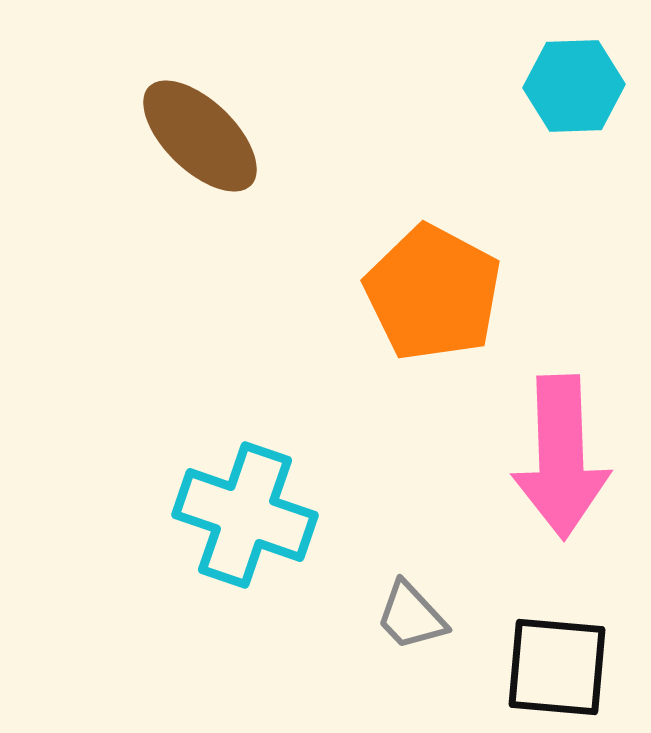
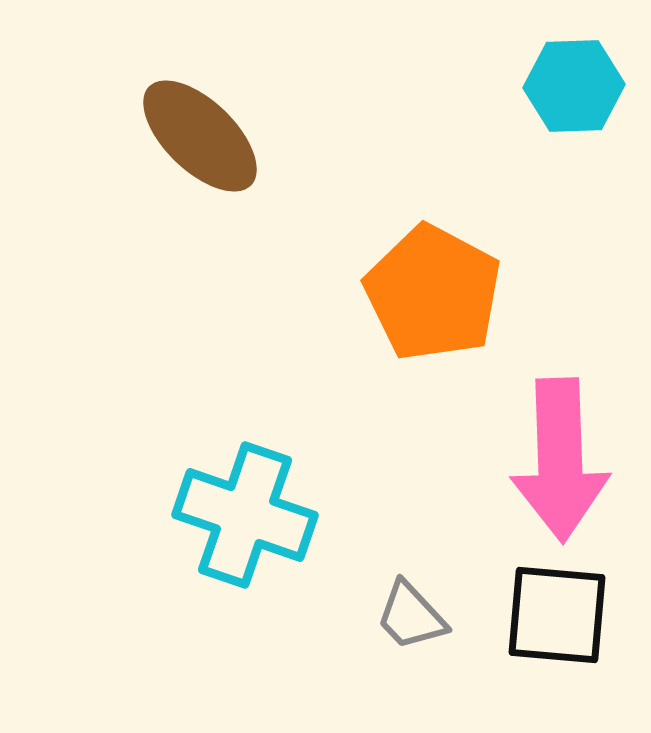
pink arrow: moved 1 px left, 3 px down
black square: moved 52 px up
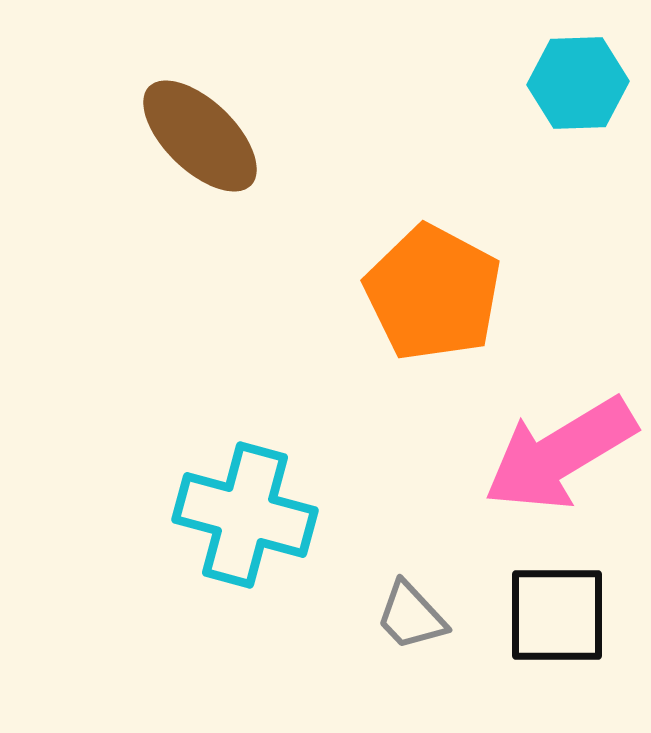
cyan hexagon: moved 4 px right, 3 px up
pink arrow: moved 6 px up; rotated 61 degrees clockwise
cyan cross: rotated 4 degrees counterclockwise
black square: rotated 5 degrees counterclockwise
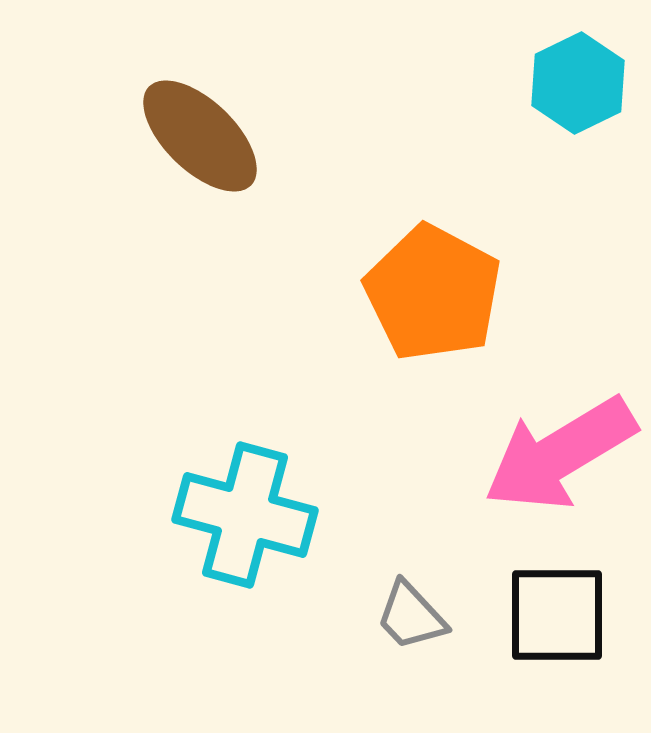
cyan hexagon: rotated 24 degrees counterclockwise
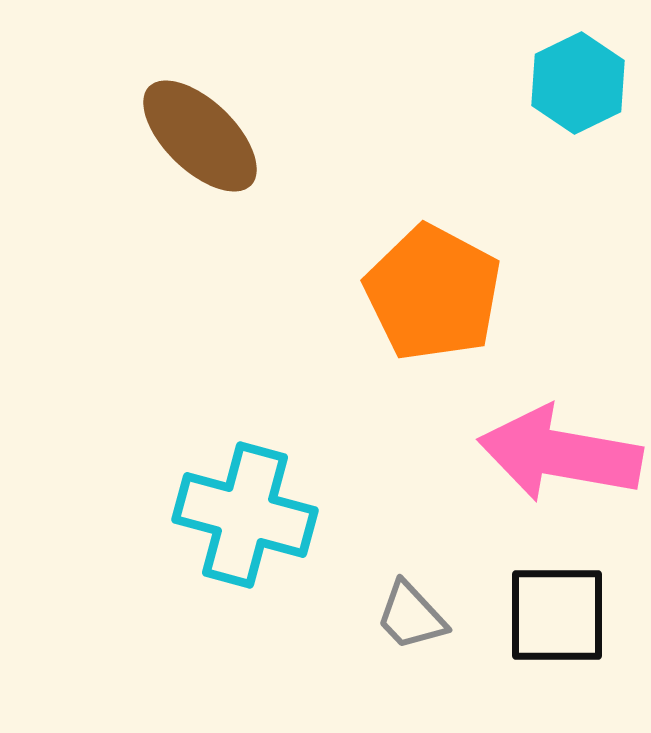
pink arrow: rotated 41 degrees clockwise
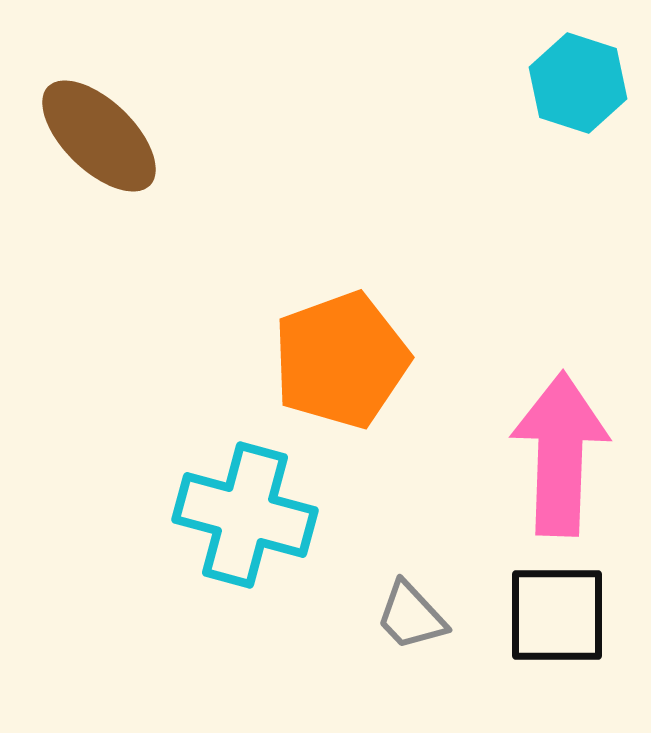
cyan hexagon: rotated 16 degrees counterclockwise
brown ellipse: moved 101 px left
orange pentagon: moved 92 px left, 67 px down; rotated 24 degrees clockwise
pink arrow: rotated 82 degrees clockwise
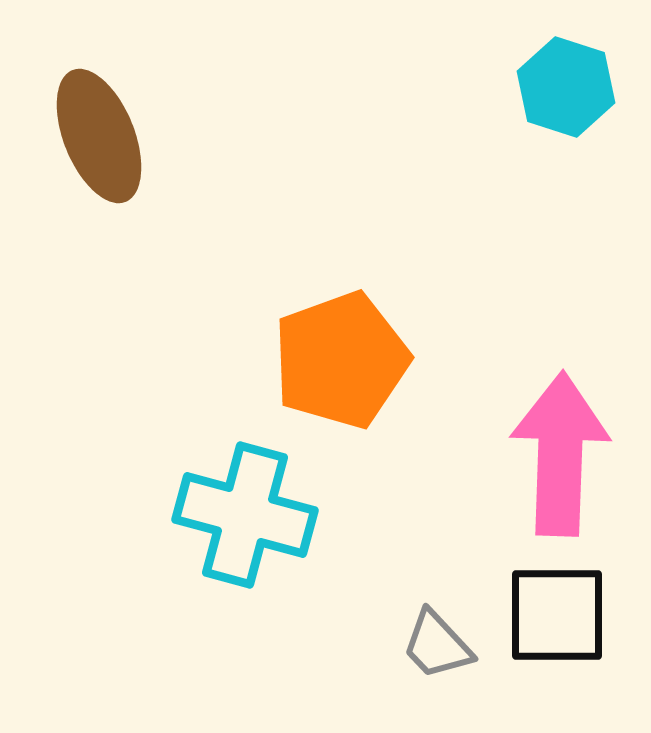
cyan hexagon: moved 12 px left, 4 px down
brown ellipse: rotated 24 degrees clockwise
gray trapezoid: moved 26 px right, 29 px down
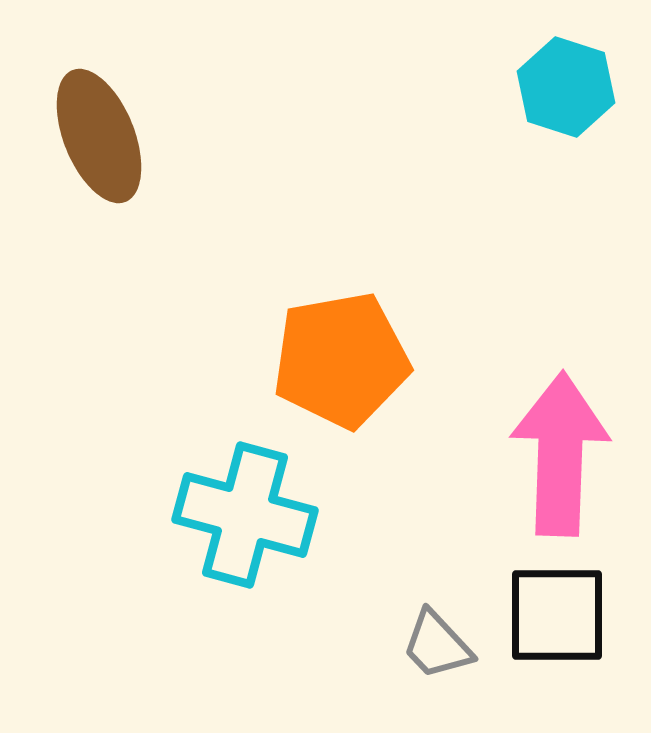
orange pentagon: rotated 10 degrees clockwise
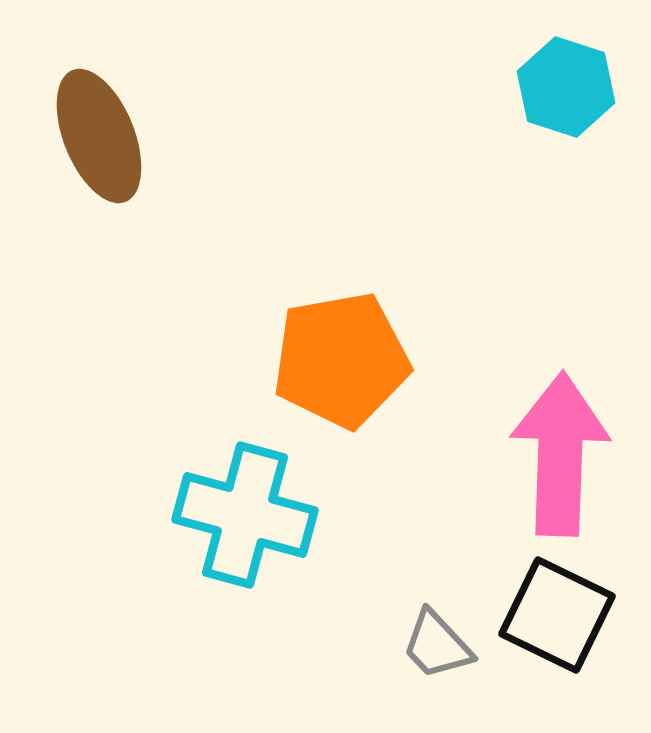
black square: rotated 26 degrees clockwise
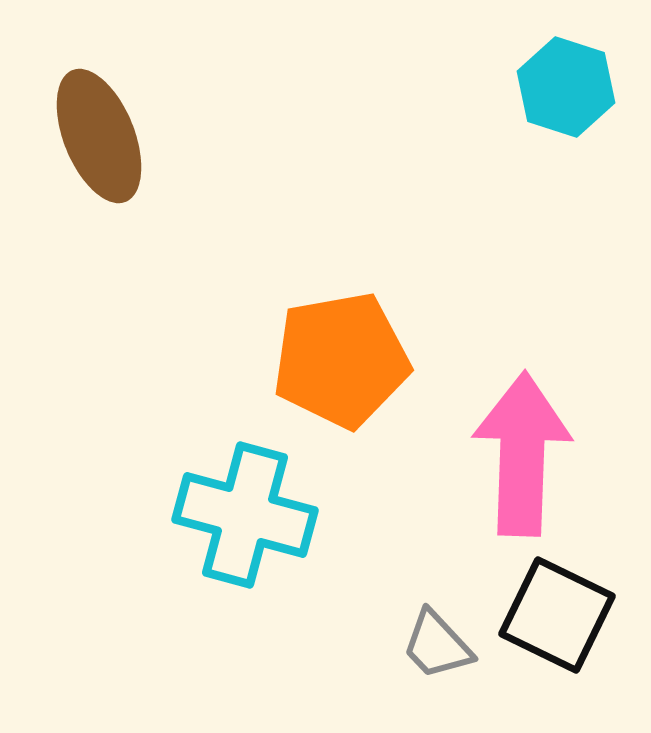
pink arrow: moved 38 px left
